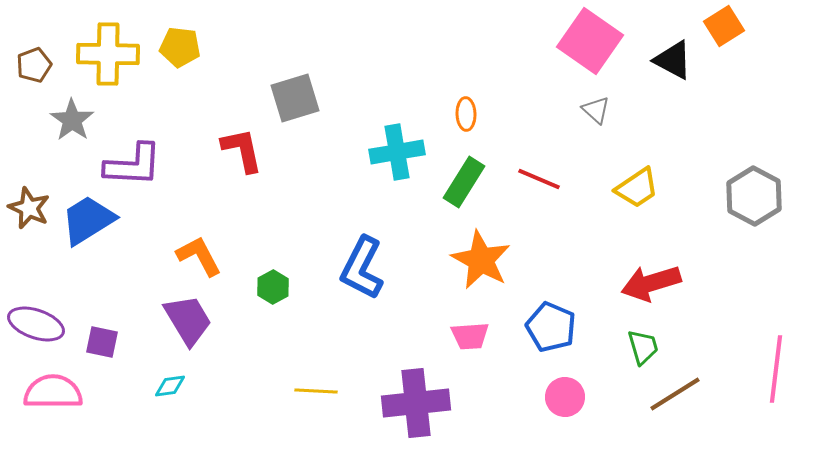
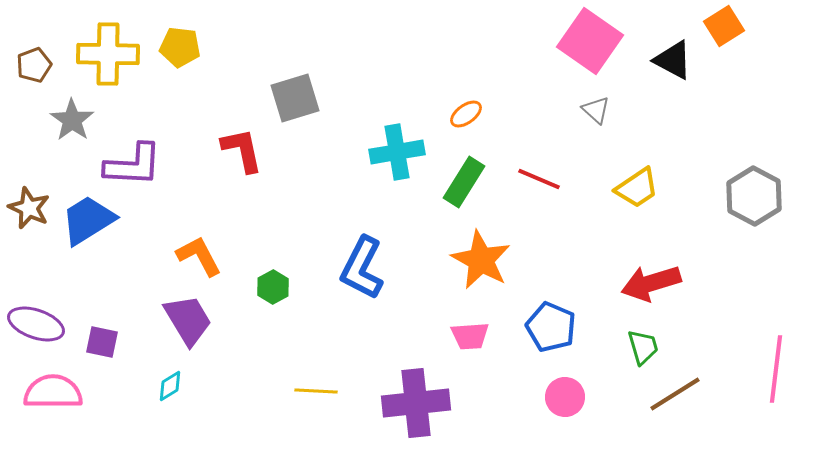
orange ellipse: rotated 56 degrees clockwise
cyan diamond: rotated 24 degrees counterclockwise
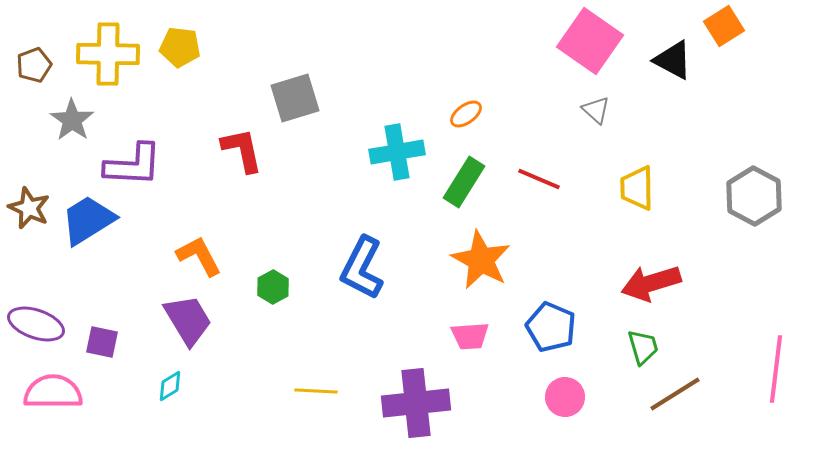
yellow trapezoid: rotated 123 degrees clockwise
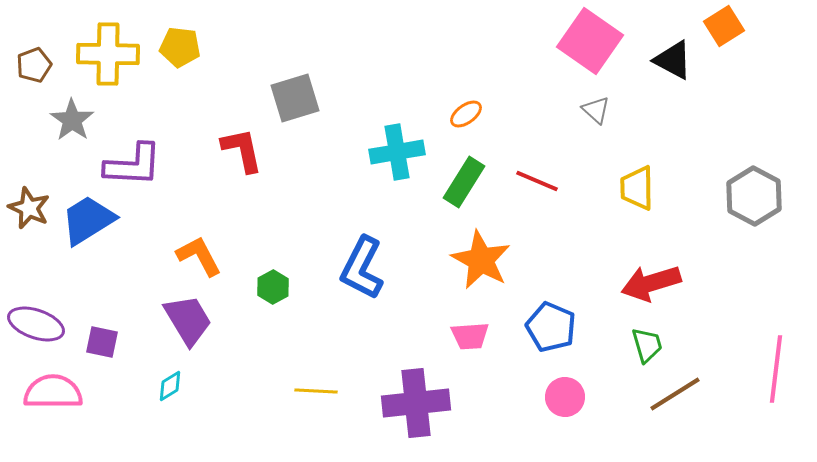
red line: moved 2 px left, 2 px down
green trapezoid: moved 4 px right, 2 px up
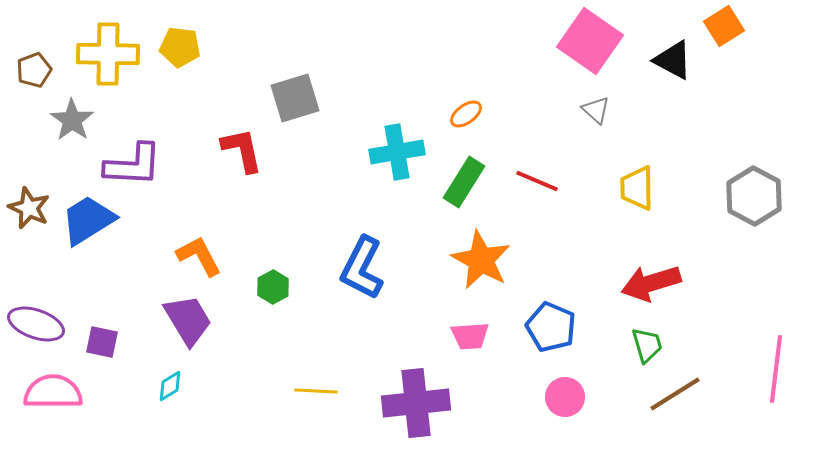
brown pentagon: moved 5 px down
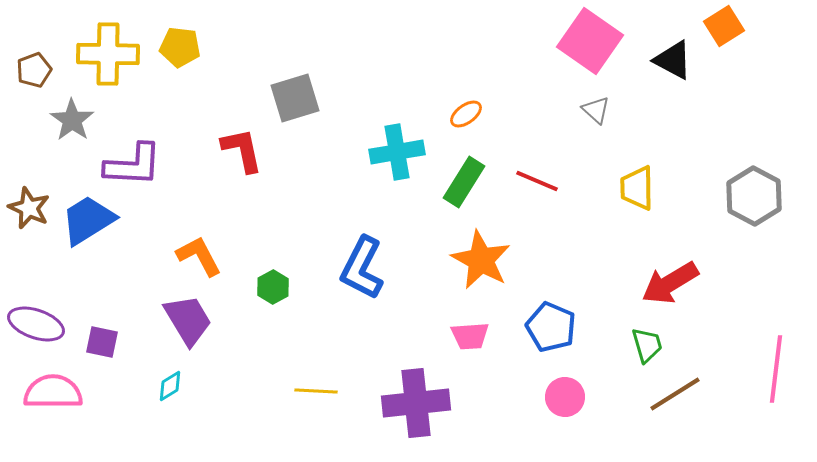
red arrow: moved 19 px right; rotated 14 degrees counterclockwise
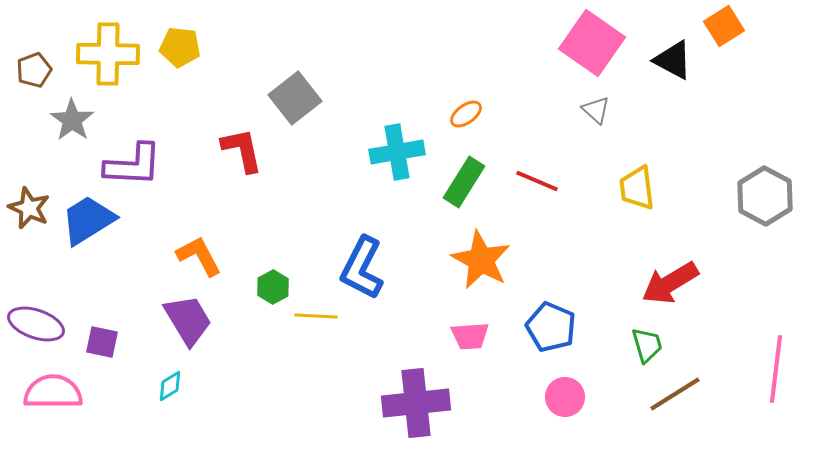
pink square: moved 2 px right, 2 px down
gray square: rotated 21 degrees counterclockwise
yellow trapezoid: rotated 6 degrees counterclockwise
gray hexagon: moved 11 px right
yellow line: moved 75 px up
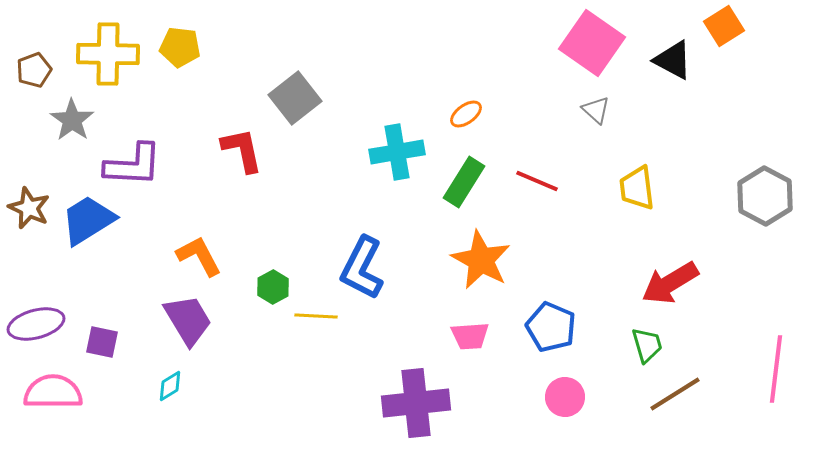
purple ellipse: rotated 34 degrees counterclockwise
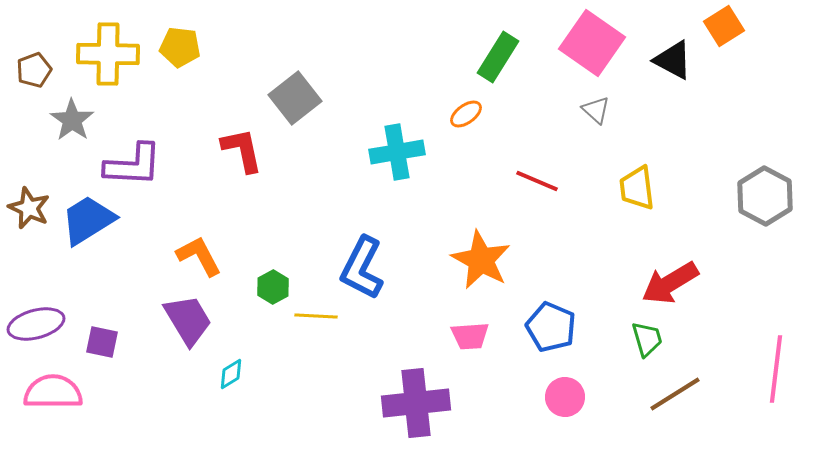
green rectangle: moved 34 px right, 125 px up
green trapezoid: moved 6 px up
cyan diamond: moved 61 px right, 12 px up
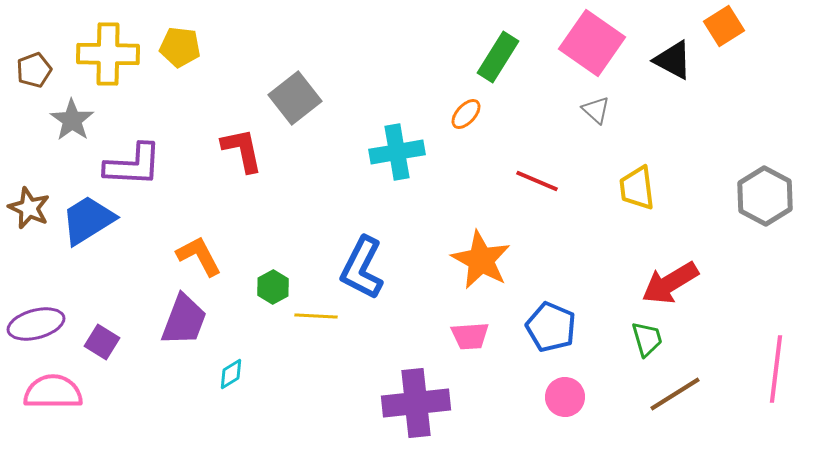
orange ellipse: rotated 12 degrees counterclockwise
purple trapezoid: moved 4 px left; rotated 52 degrees clockwise
purple square: rotated 20 degrees clockwise
